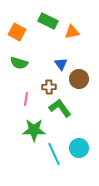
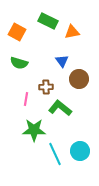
blue triangle: moved 1 px right, 3 px up
brown cross: moved 3 px left
green L-shape: rotated 15 degrees counterclockwise
cyan circle: moved 1 px right, 3 px down
cyan line: moved 1 px right
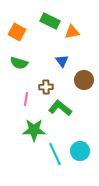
green rectangle: moved 2 px right
brown circle: moved 5 px right, 1 px down
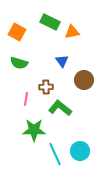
green rectangle: moved 1 px down
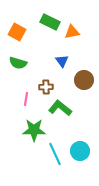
green semicircle: moved 1 px left
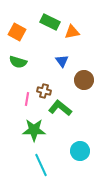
green semicircle: moved 1 px up
brown cross: moved 2 px left, 4 px down; rotated 16 degrees clockwise
pink line: moved 1 px right
cyan line: moved 14 px left, 11 px down
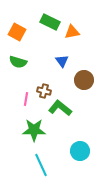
pink line: moved 1 px left
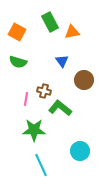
green rectangle: rotated 36 degrees clockwise
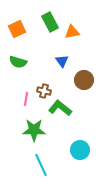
orange square: moved 3 px up; rotated 36 degrees clockwise
cyan circle: moved 1 px up
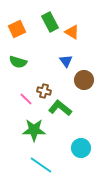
orange triangle: rotated 42 degrees clockwise
blue triangle: moved 4 px right
pink line: rotated 56 degrees counterclockwise
cyan circle: moved 1 px right, 2 px up
cyan line: rotated 30 degrees counterclockwise
